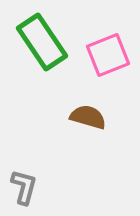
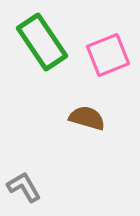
brown semicircle: moved 1 px left, 1 px down
gray L-shape: rotated 45 degrees counterclockwise
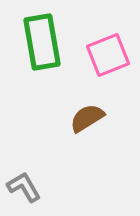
green rectangle: rotated 24 degrees clockwise
brown semicircle: rotated 48 degrees counterclockwise
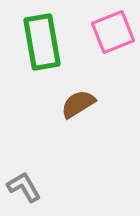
pink square: moved 5 px right, 23 px up
brown semicircle: moved 9 px left, 14 px up
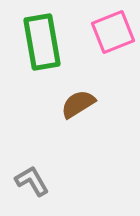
gray L-shape: moved 8 px right, 6 px up
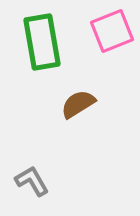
pink square: moved 1 px left, 1 px up
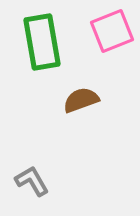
brown semicircle: moved 3 px right, 4 px up; rotated 12 degrees clockwise
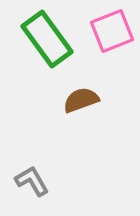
green rectangle: moved 5 px right, 3 px up; rotated 26 degrees counterclockwise
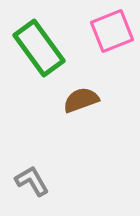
green rectangle: moved 8 px left, 9 px down
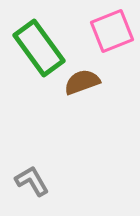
brown semicircle: moved 1 px right, 18 px up
